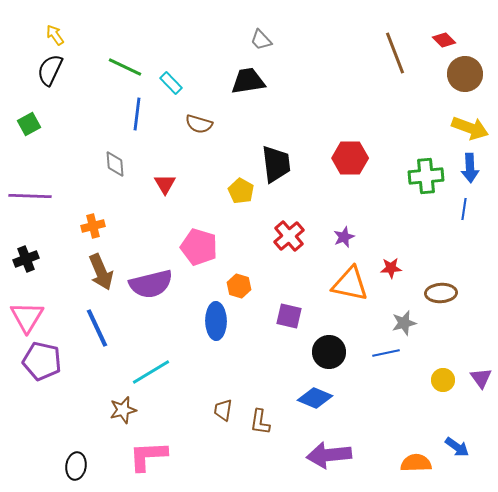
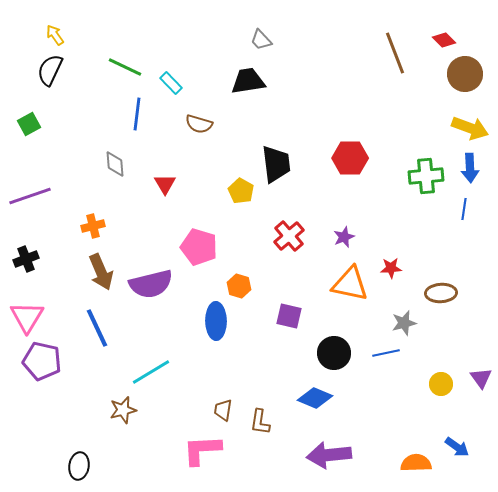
purple line at (30, 196): rotated 21 degrees counterclockwise
black circle at (329, 352): moved 5 px right, 1 px down
yellow circle at (443, 380): moved 2 px left, 4 px down
pink L-shape at (148, 456): moved 54 px right, 6 px up
black ellipse at (76, 466): moved 3 px right
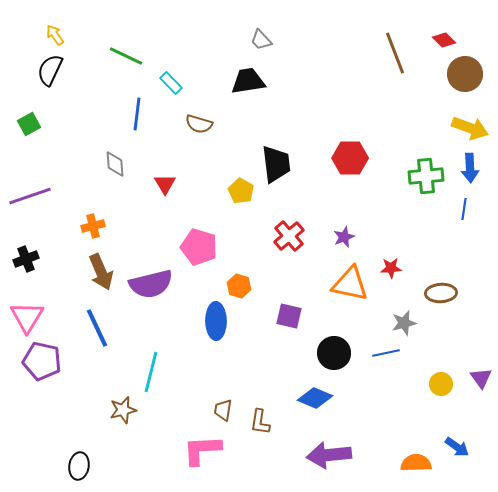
green line at (125, 67): moved 1 px right, 11 px up
cyan line at (151, 372): rotated 45 degrees counterclockwise
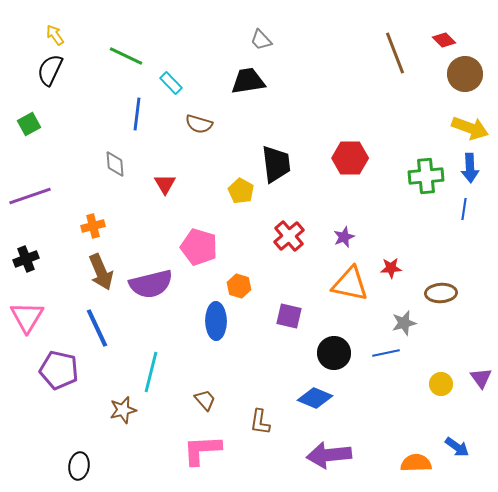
purple pentagon at (42, 361): moved 17 px right, 9 px down
brown trapezoid at (223, 410): moved 18 px left, 10 px up; rotated 130 degrees clockwise
